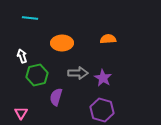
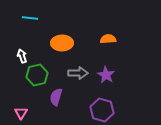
purple star: moved 3 px right, 3 px up
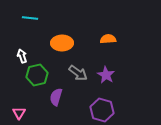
gray arrow: rotated 36 degrees clockwise
pink triangle: moved 2 px left
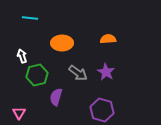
purple star: moved 3 px up
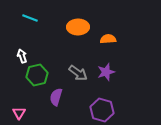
cyan line: rotated 14 degrees clockwise
orange ellipse: moved 16 px right, 16 px up
purple star: rotated 24 degrees clockwise
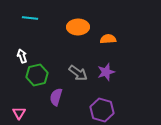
cyan line: rotated 14 degrees counterclockwise
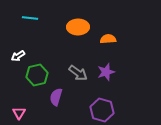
white arrow: moved 4 px left; rotated 104 degrees counterclockwise
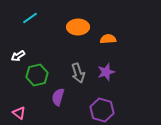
cyan line: rotated 42 degrees counterclockwise
gray arrow: rotated 36 degrees clockwise
purple semicircle: moved 2 px right
pink triangle: rotated 24 degrees counterclockwise
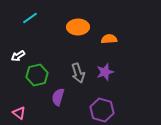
orange semicircle: moved 1 px right
purple star: moved 1 px left
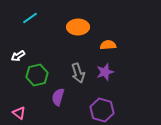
orange semicircle: moved 1 px left, 6 px down
